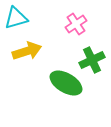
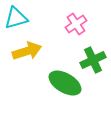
green cross: moved 1 px right
green ellipse: moved 1 px left
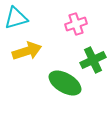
pink cross: rotated 15 degrees clockwise
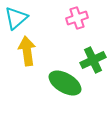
cyan triangle: rotated 25 degrees counterclockwise
pink cross: moved 1 px right, 6 px up
yellow arrow: rotated 80 degrees counterclockwise
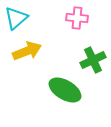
pink cross: rotated 25 degrees clockwise
yellow arrow: rotated 76 degrees clockwise
green ellipse: moved 7 px down
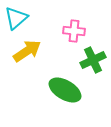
pink cross: moved 3 px left, 13 px down
yellow arrow: rotated 12 degrees counterclockwise
